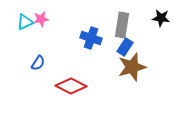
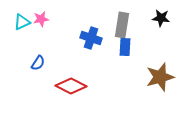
cyan triangle: moved 3 px left
blue rectangle: rotated 30 degrees counterclockwise
brown star: moved 28 px right, 10 px down
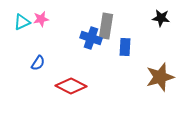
gray rectangle: moved 16 px left, 1 px down
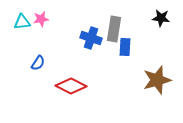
cyan triangle: rotated 18 degrees clockwise
gray rectangle: moved 8 px right, 3 px down
brown star: moved 3 px left, 3 px down
